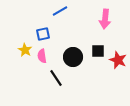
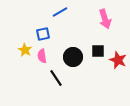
blue line: moved 1 px down
pink arrow: rotated 24 degrees counterclockwise
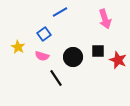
blue square: moved 1 px right; rotated 24 degrees counterclockwise
yellow star: moved 7 px left, 3 px up
pink semicircle: rotated 64 degrees counterclockwise
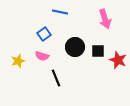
blue line: rotated 42 degrees clockwise
yellow star: moved 14 px down; rotated 24 degrees clockwise
black circle: moved 2 px right, 10 px up
black line: rotated 12 degrees clockwise
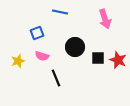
blue square: moved 7 px left, 1 px up; rotated 16 degrees clockwise
black square: moved 7 px down
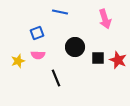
pink semicircle: moved 4 px left, 1 px up; rotated 16 degrees counterclockwise
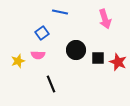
blue square: moved 5 px right; rotated 16 degrees counterclockwise
black circle: moved 1 px right, 3 px down
red star: moved 2 px down
black line: moved 5 px left, 6 px down
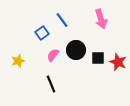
blue line: moved 2 px right, 8 px down; rotated 42 degrees clockwise
pink arrow: moved 4 px left
pink semicircle: moved 15 px right; rotated 128 degrees clockwise
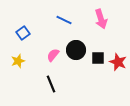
blue line: moved 2 px right; rotated 28 degrees counterclockwise
blue square: moved 19 px left
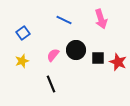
yellow star: moved 4 px right
